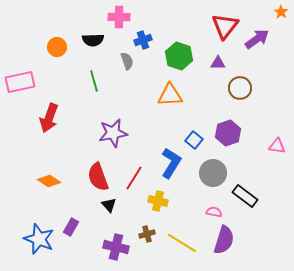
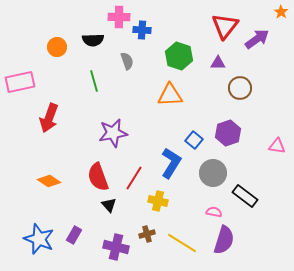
blue cross: moved 1 px left, 10 px up; rotated 24 degrees clockwise
purple rectangle: moved 3 px right, 8 px down
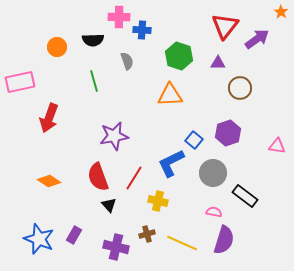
purple star: moved 1 px right, 3 px down
blue L-shape: rotated 148 degrees counterclockwise
yellow line: rotated 8 degrees counterclockwise
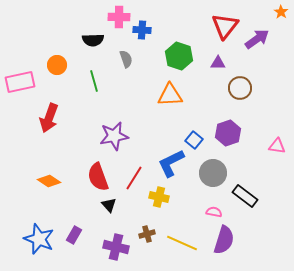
orange circle: moved 18 px down
gray semicircle: moved 1 px left, 2 px up
yellow cross: moved 1 px right, 4 px up
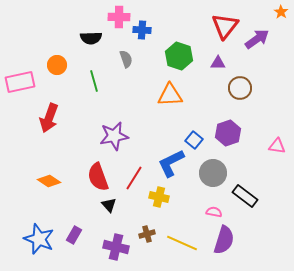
black semicircle: moved 2 px left, 2 px up
